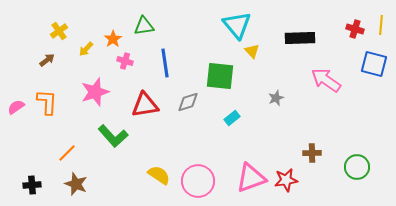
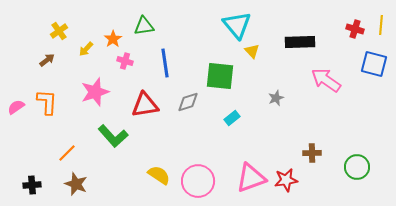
black rectangle: moved 4 px down
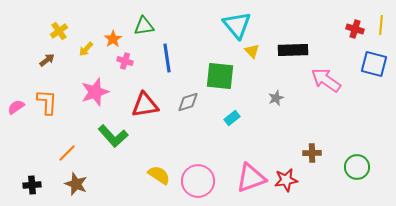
black rectangle: moved 7 px left, 8 px down
blue line: moved 2 px right, 5 px up
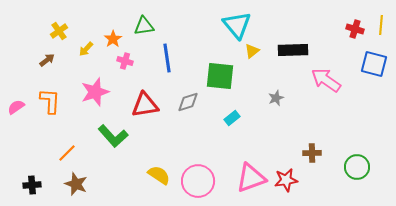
yellow triangle: rotated 35 degrees clockwise
orange L-shape: moved 3 px right, 1 px up
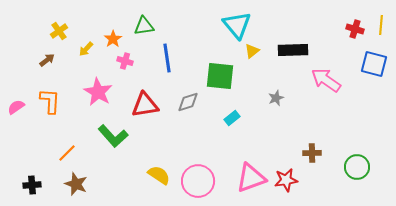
pink star: moved 3 px right; rotated 24 degrees counterclockwise
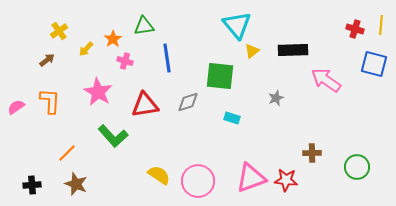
cyan rectangle: rotated 56 degrees clockwise
red star: rotated 15 degrees clockwise
